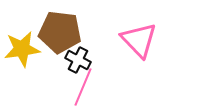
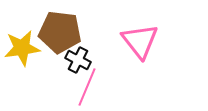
pink triangle: moved 1 px right, 1 px down; rotated 6 degrees clockwise
yellow star: moved 1 px up
pink line: moved 4 px right
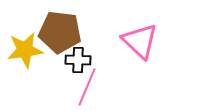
pink triangle: rotated 9 degrees counterclockwise
yellow star: moved 3 px right, 2 px down
black cross: rotated 25 degrees counterclockwise
